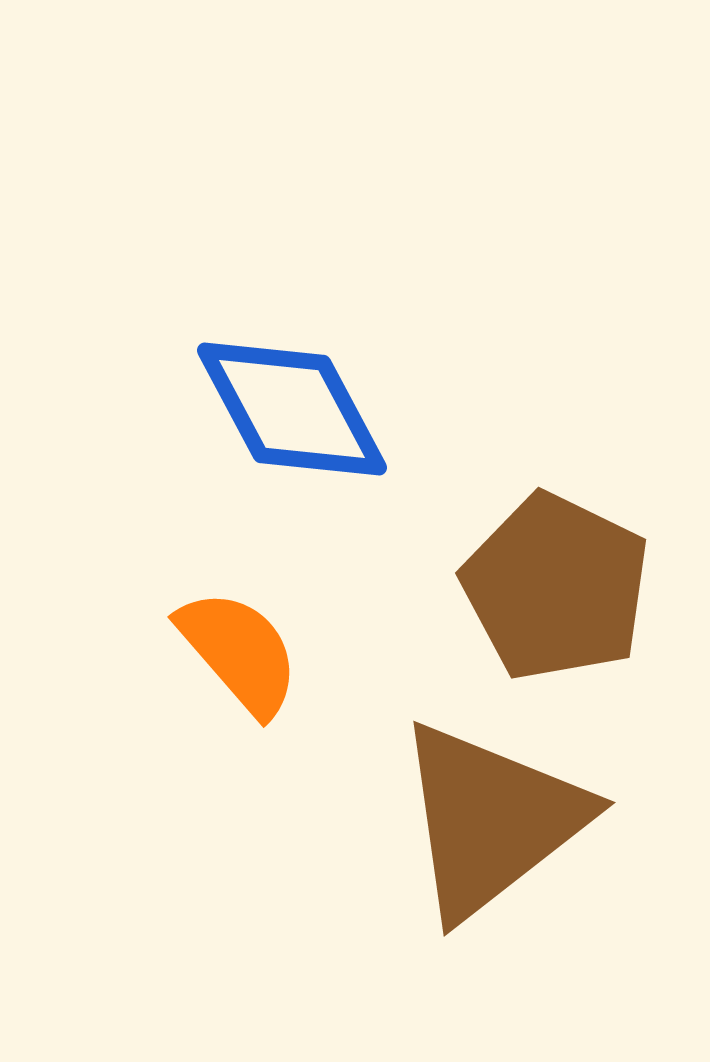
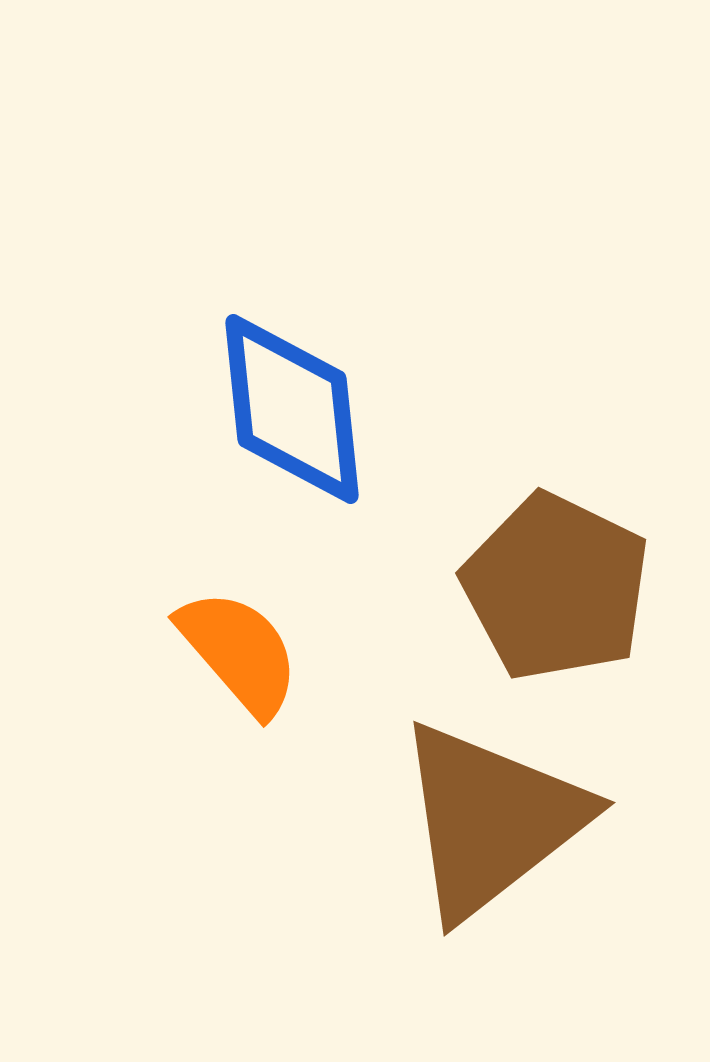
blue diamond: rotated 22 degrees clockwise
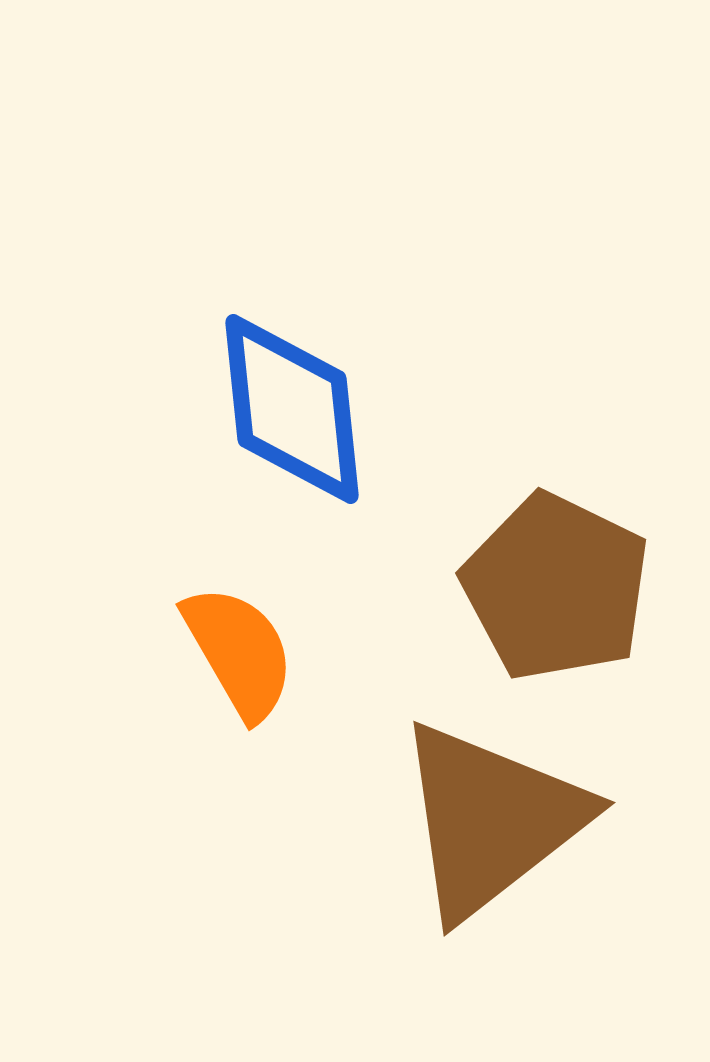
orange semicircle: rotated 11 degrees clockwise
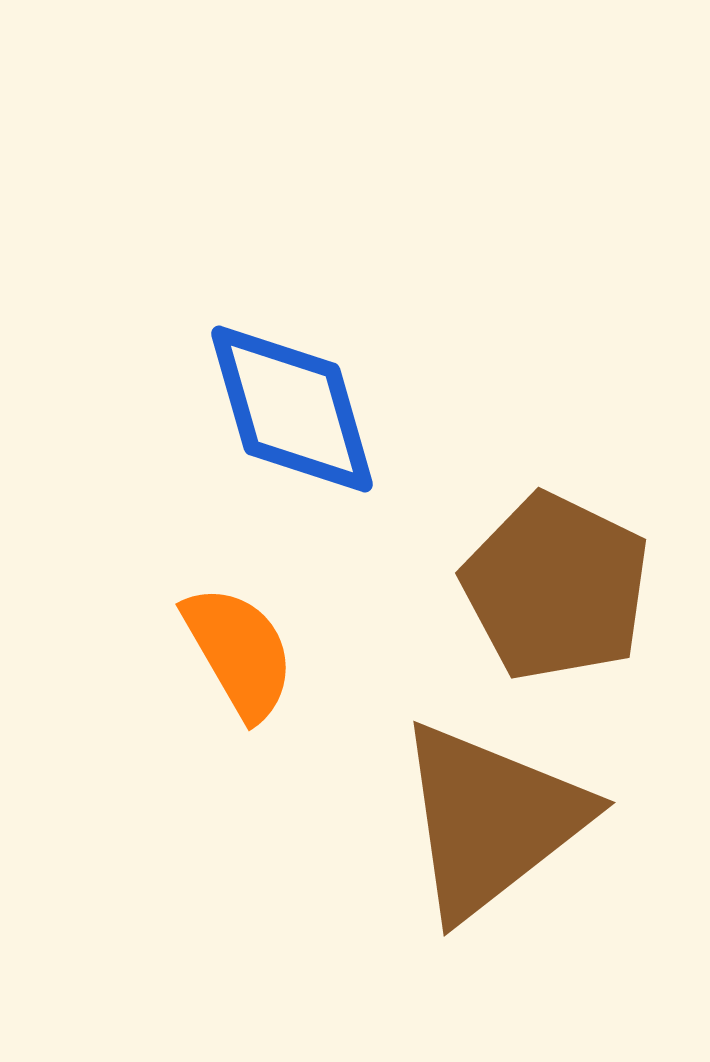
blue diamond: rotated 10 degrees counterclockwise
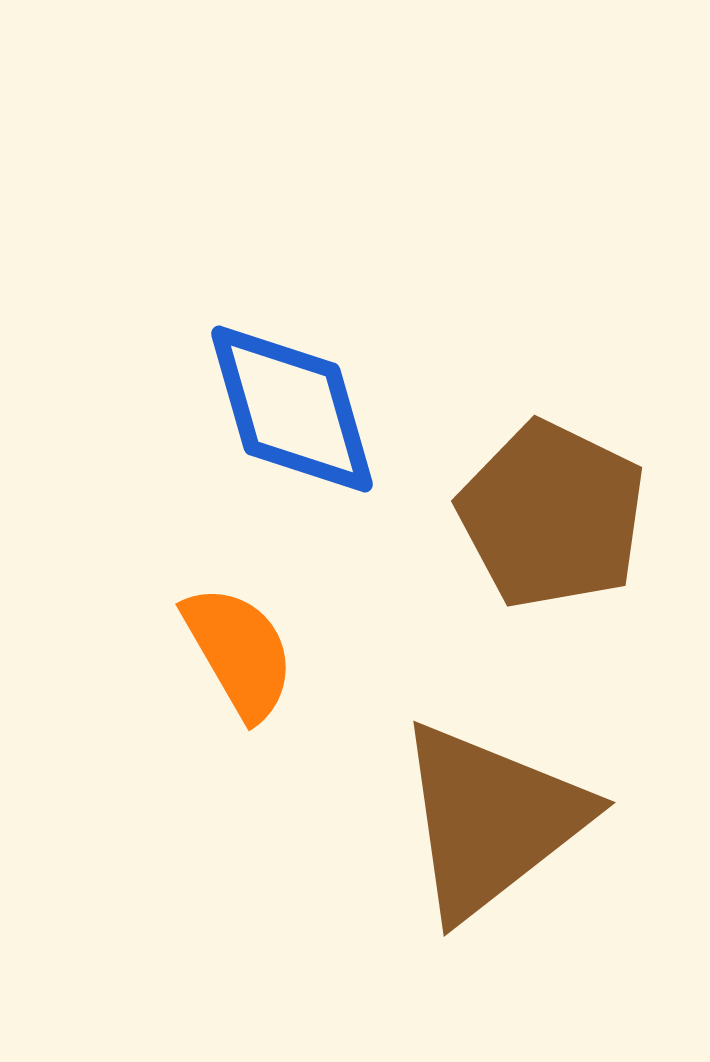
brown pentagon: moved 4 px left, 72 px up
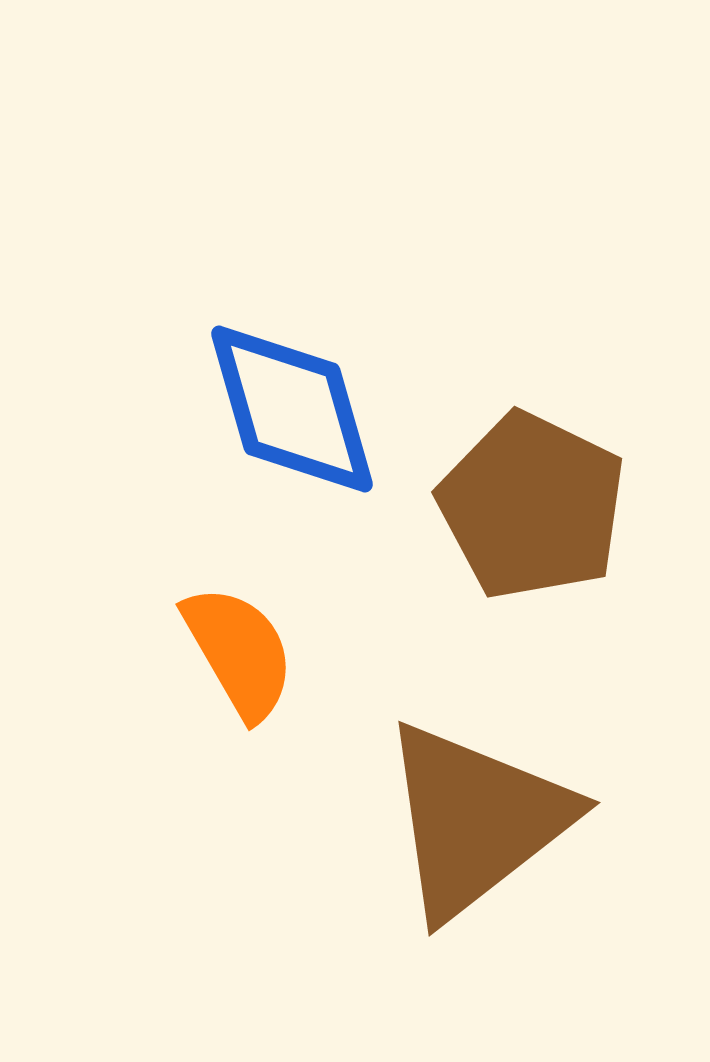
brown pentagon: moved 20 px left, 9 px up
brown triangle: moved 15 px left
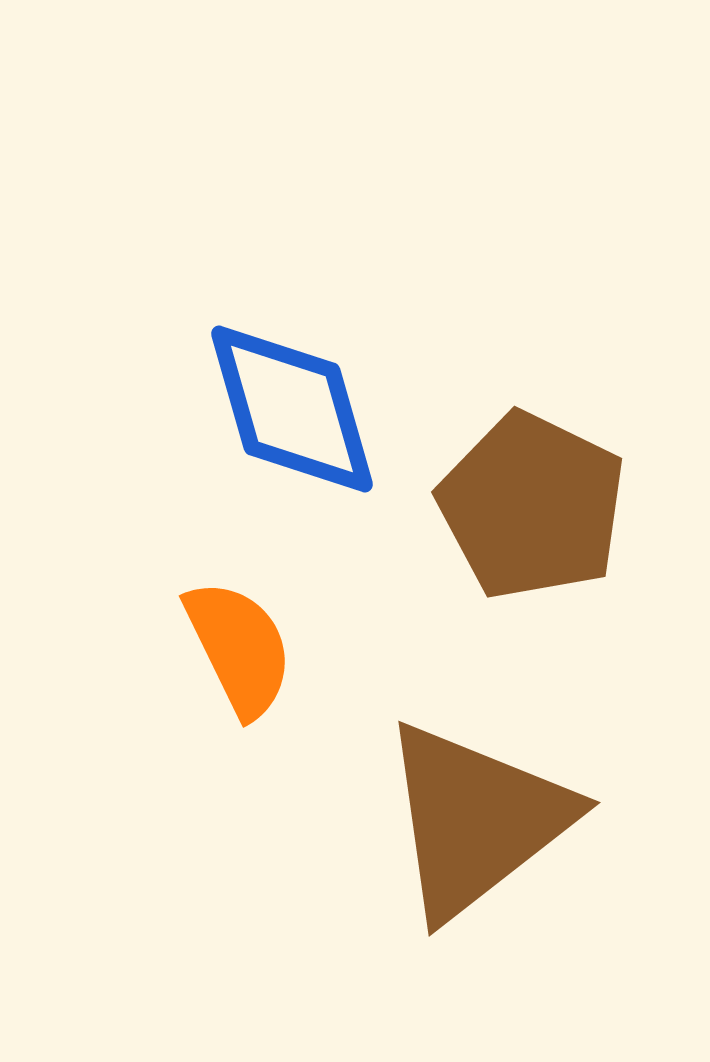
orange semicircle: moved 4 px up; rotated 4 degrees clockwise
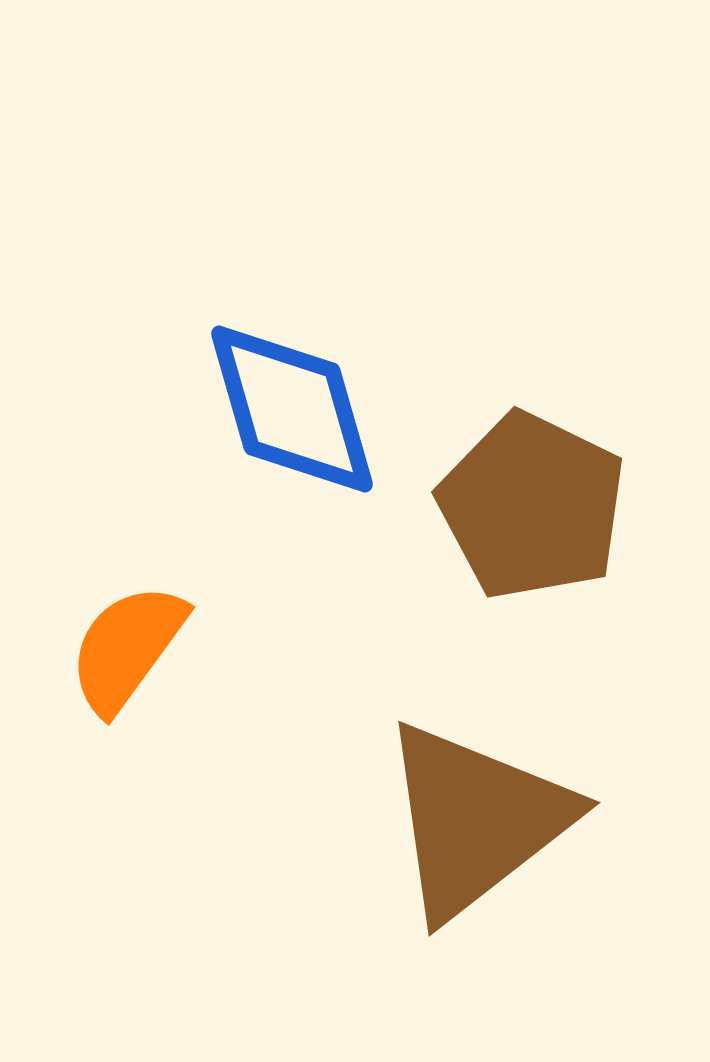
orange semicircle: moved 112 px left; rotated 118 degrees counterclockwise
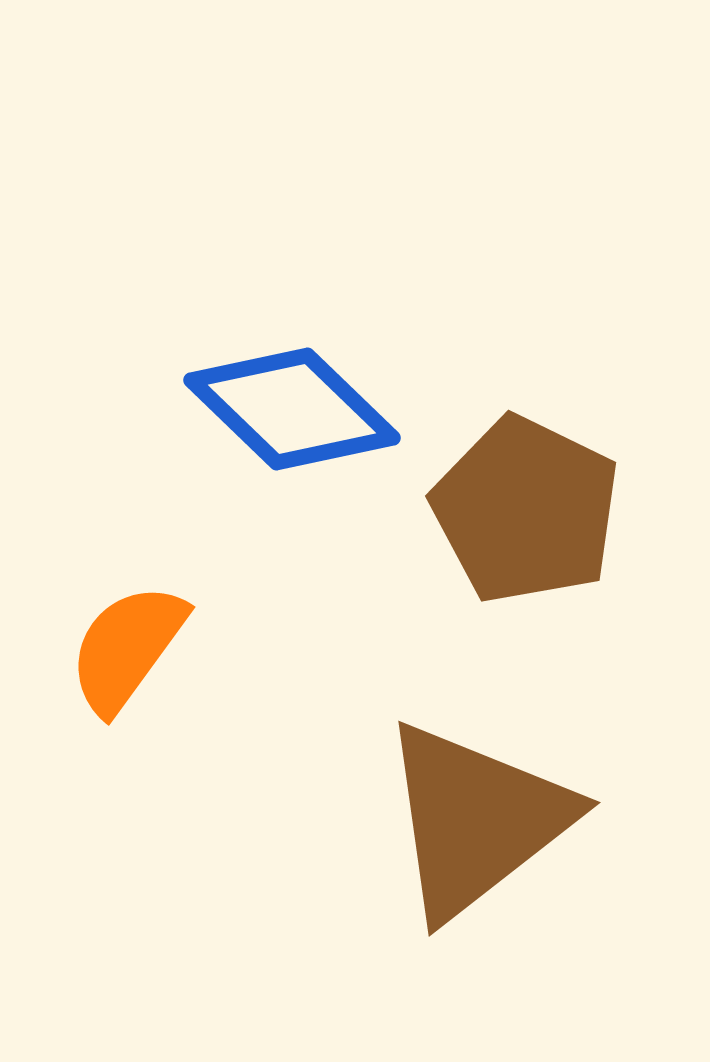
blue diamond: rotated 30 degrees counterclockwise
brown pentagon: moved 6 px left, 4 px down
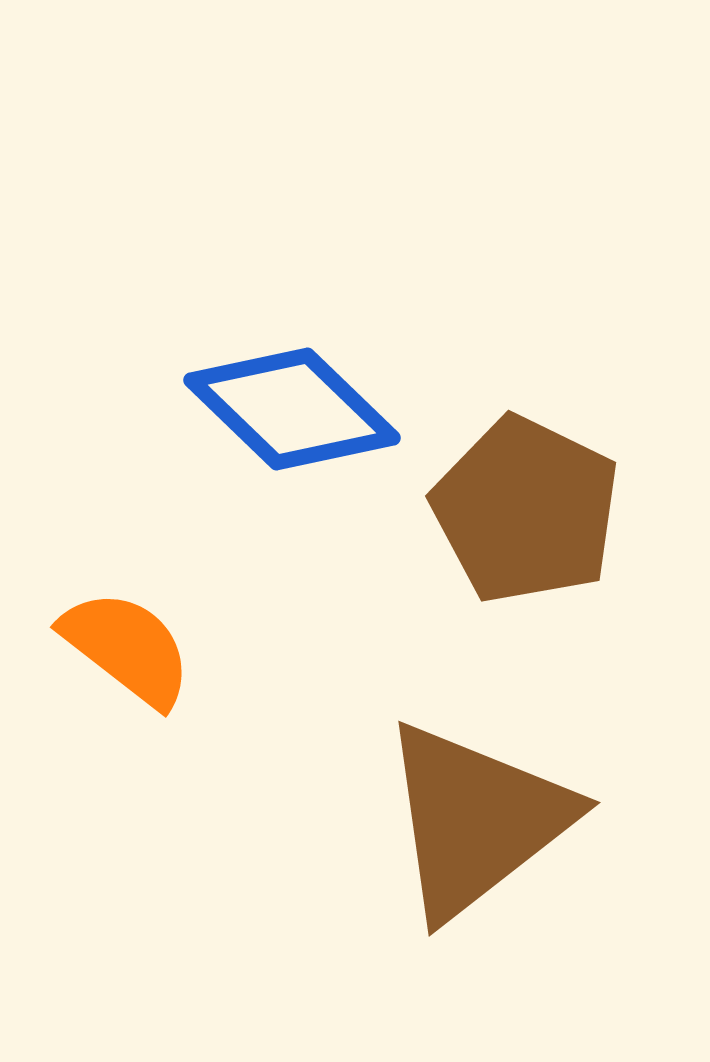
orange semicircle: rotated 92 degrees clockwise
